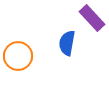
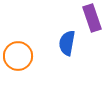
purple rectangle: rotated 24 degrees clockwise
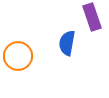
purple rectangle: moved 1 px up
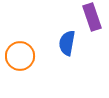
orange circle: moved 2 px right
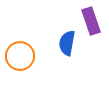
purple rectangle: moved 1 px left, 4 px down
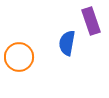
orange circle: moved 1 px left, 1 px down
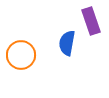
orange circle: moved 2 px right, 2 px up
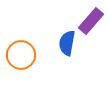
purple rectangle: rotated 60 degrees clockwise
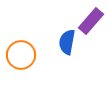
blue semicircle: moved 1 px up
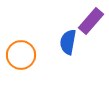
blue semicircle: moved 1 px right
